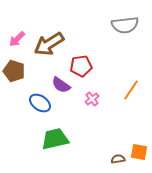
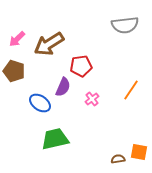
purple semicircle: moved 2 px right, 2 px down; rotated 102 degrees counterclockwise
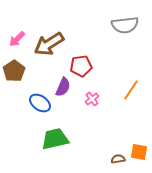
brown pentagon: rotated 20 degrees clockwise
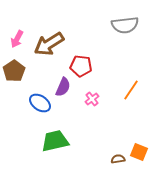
pink arrow: rotated 18 degrees counterclockwise
red pentagon: rotated 15 degrees clockwise
green trapezoid: moved 2 px down
orange square: rotated 12 degrees clockwise
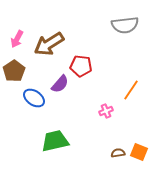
purple semicircle: moved 3 px left, 3 px up; rotated 18 degrees clockwise
pink cross: moved 14 px right, 12 px down; rotated 16 degrees clockwise
blue ellipse: moved 6 px left, 5 px up
brown semicircle: moved 6 px up
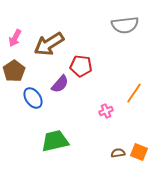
pink arrow: moved 2 px left, 1 px up
orange line: moved 3 px right, 3 px down
blue ellipse: moved 1 px left; rotated 20 degrees clockwise
